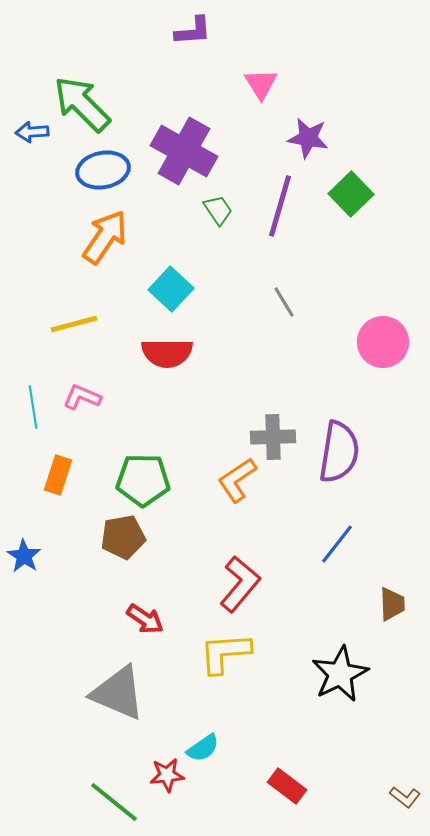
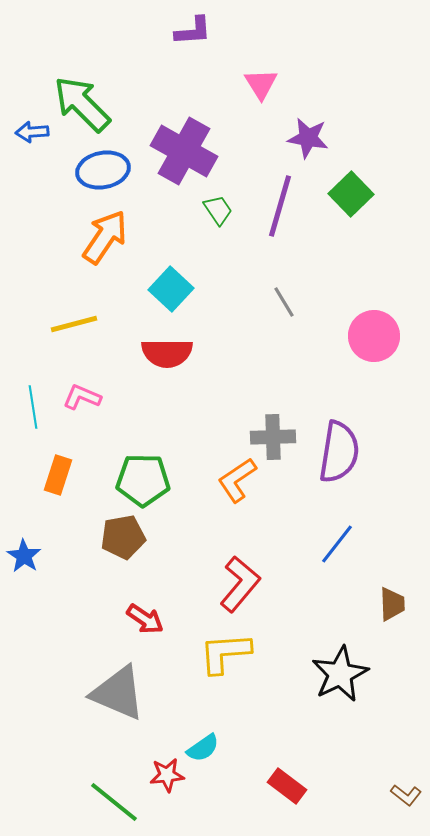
pink circle: moved 9 px left, 6 px up
brown L-shape: moved 1 px right, 2 px up
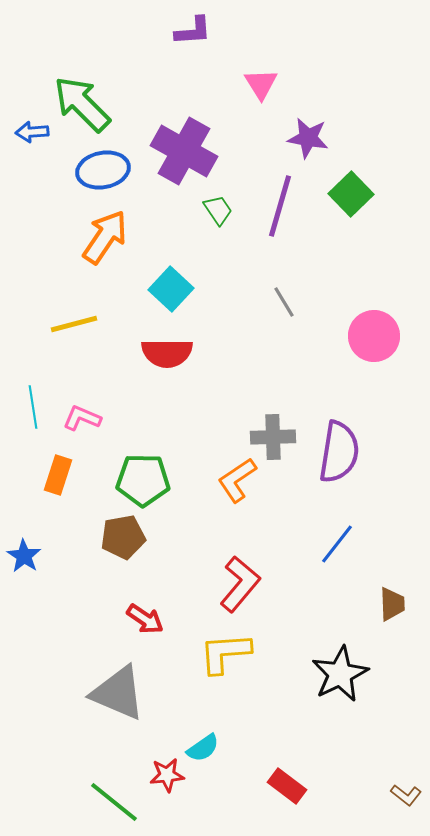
pink L-shape: moved 21 px down
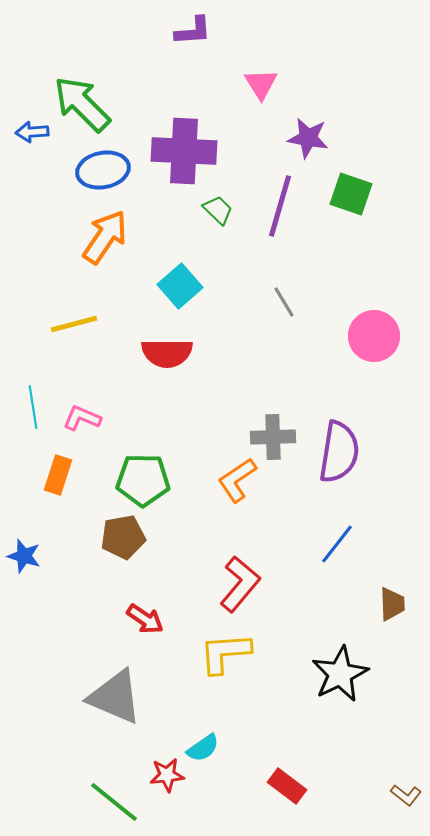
purple cross: rotated 26 degrees counterclockwise
green square: rotated 27 degrees counterclockwise
green trapezoid: rotated 12 degrees counterclockwise
cyan square: moved 9 px right, 3 px up; rotated 6 degrees clockwise
blue star: rotated 16 degrees counterclockwise
gray triangle: moved 3 px left, 4 px down
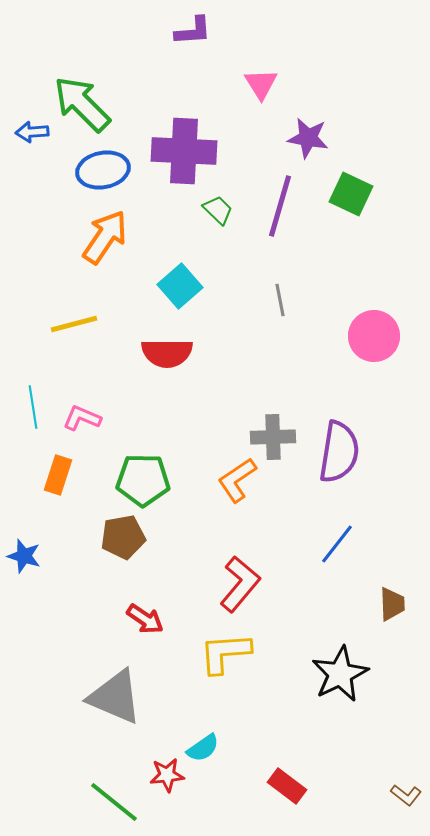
green square: rotated 6 degrees clockwise
gray line: moved 4 px left, 2 px up; rotated 20 degrees clockwise
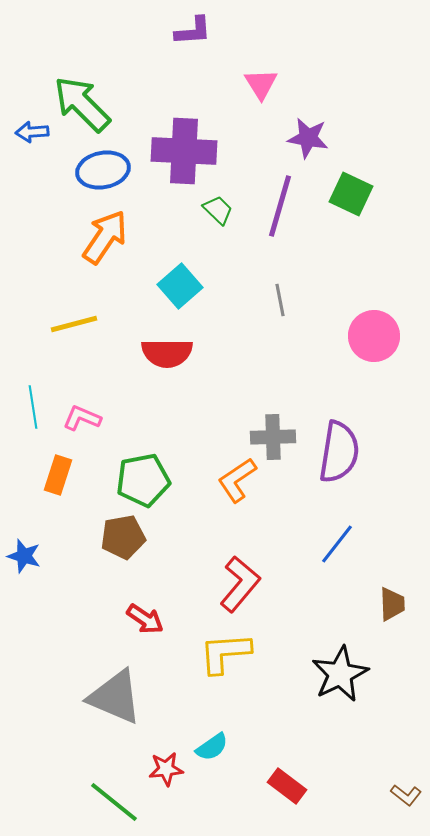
green pentagon: rotated 12 degrees counterclockwise
cyan semicircle: moved 9 px right, 1 px up
red star: moved 1 px left, 6 px up
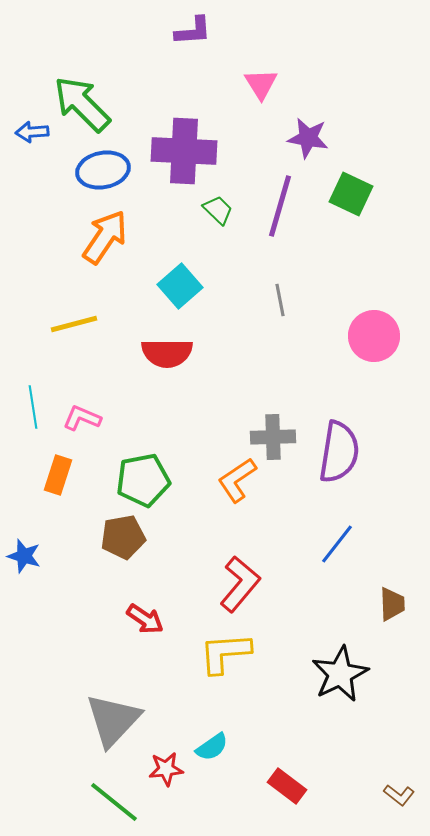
gray triangle: moved 2 px left, 23 px down; rotated 50 degrees clockwise
brown L-shape: moved 7 px left
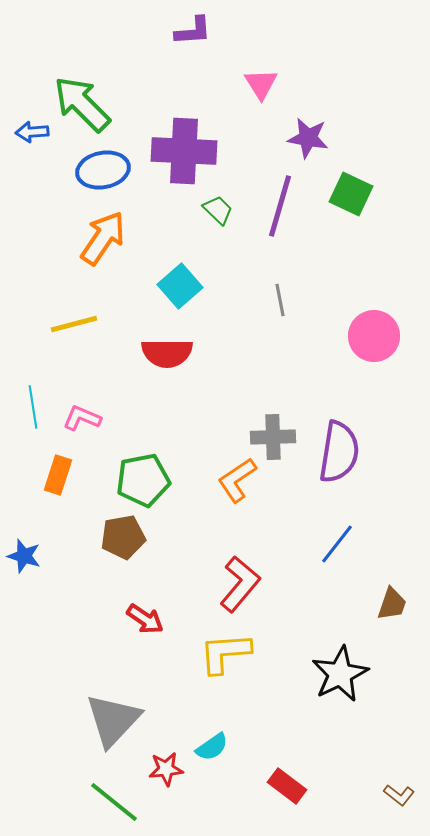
orange arrow: moved 2 px left, 1 px down
brown trapezoid: rotated 21 degrees clockwise
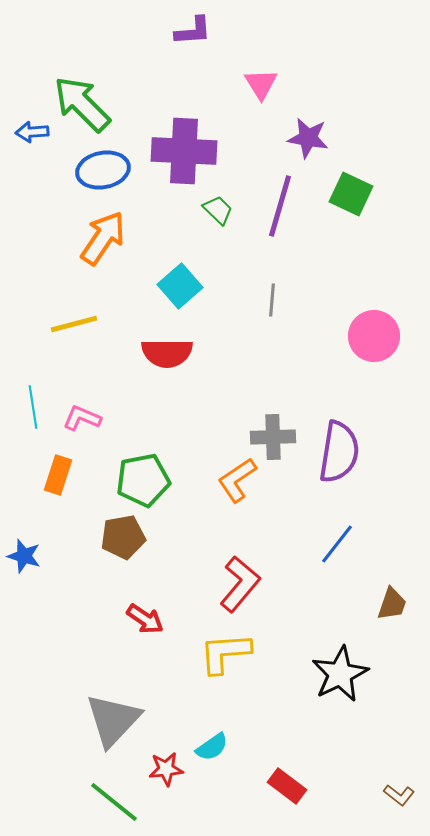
gray line: moved 8 px left; rotated 16 degrees clockwise
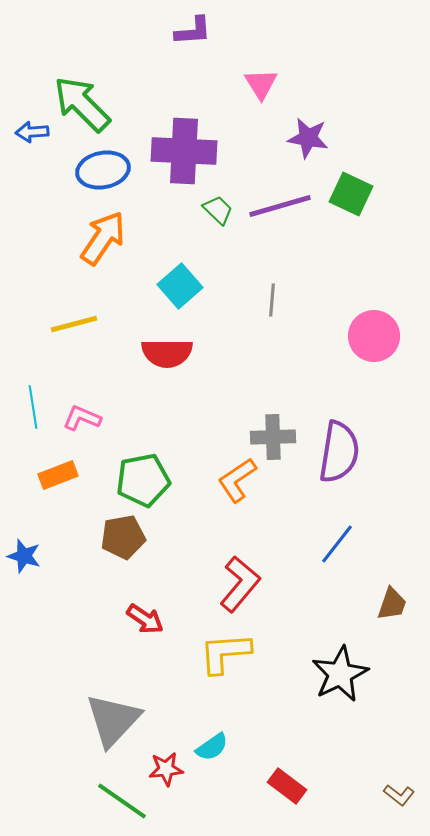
purple line: rotated 58 degrees clockwise
orange rectangle: rotated 51 degrees clockwise
green line: moved 8 px right, 1 px up; rotated 4 degrees counterclockwise
